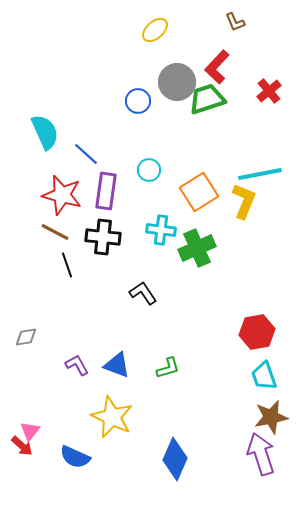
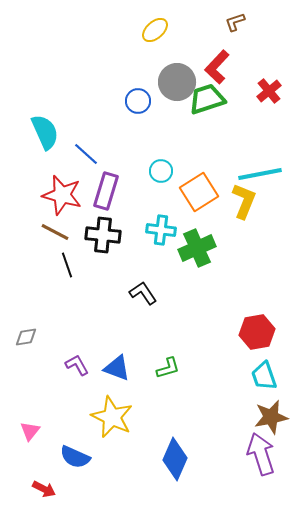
brown L-shape: rotated 95 degrees clockwise
cyan circle: moved 12 px right, 1 px down
purple rectangle: rotated 9 degrees clockwise
black cross: moved 2 px up
blue triangle: moved 3 px down
red arrow: moved 22 px right, 43 px down; rotated 15 degrees counterclockwise
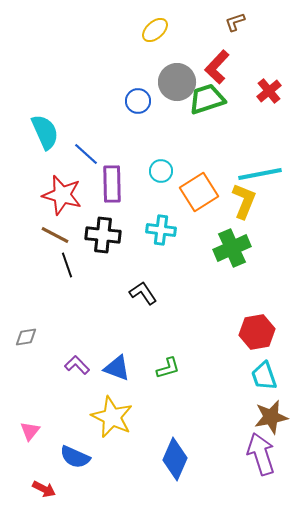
purple rectangle: moved 6 px right, 7 px up; rotated 18 degrees counterclockwise
brown line: moved 3 px down
green cross: moved 35 px right
purple L-shape: rotated 15 degrees counterclockwise
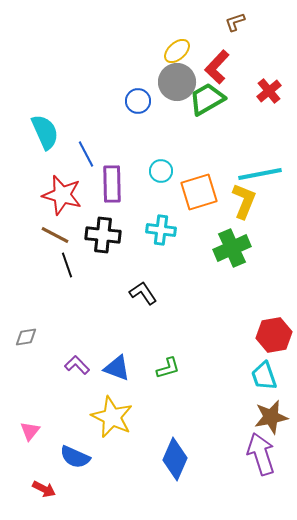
yellow ellipse: moved 22 px right, 21 px down
green trapezoid: rotated 12 degrees counterclockwise
blue line: rotated 20 degrees clockwise
orange square: rotated 15 degrees clockwise
red hexagon: moved 17 px right, 3 px down
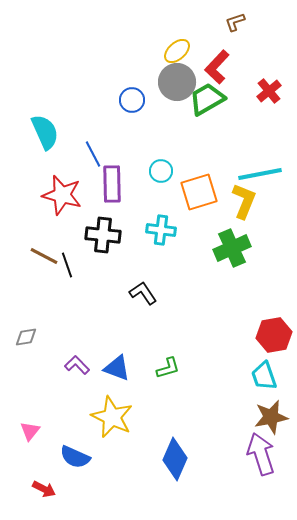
blue circle: moved 6 px left, 1 px up
blue line: moved 7 px right
brown line: moved 11 px left, 21 px down
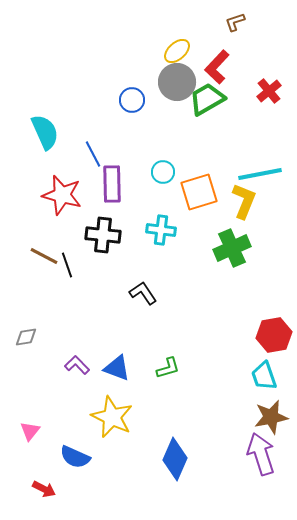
cyan circle: moved 2 px right, 1 px down
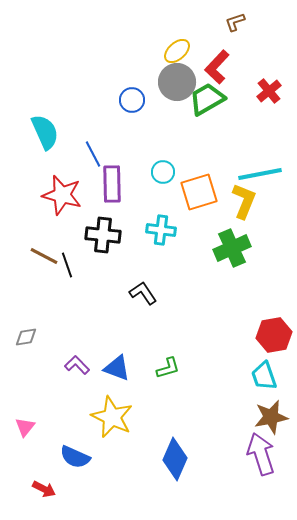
pink triangle: moved 5 px left, 4 px up
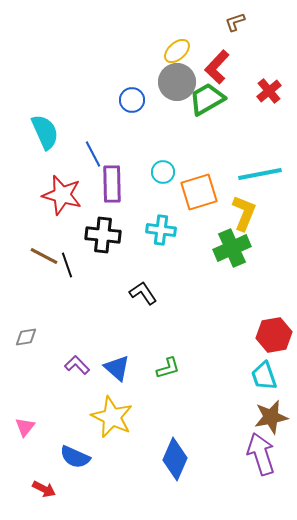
yellow L-shape: moved 12 px down
blue triangle: rotated 20 degrees clockwise
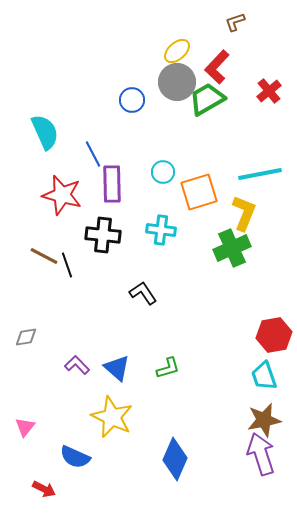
brown star: moved 7 px left, 3 px down
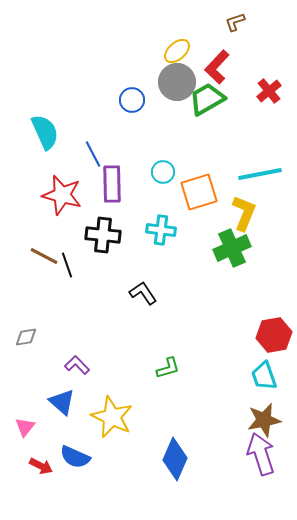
blue triangle: moved 55 px left, 34 px down
red arrow: moved 3 px left, 23 px up
